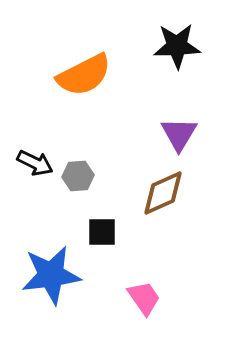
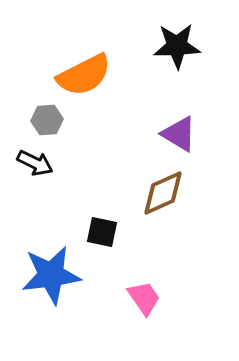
purple triangle: rotated 30 degrees counterclockwise
gray hexagon: moved 31 px left, 56 px up
black square: rotated 12 degrees clockwise
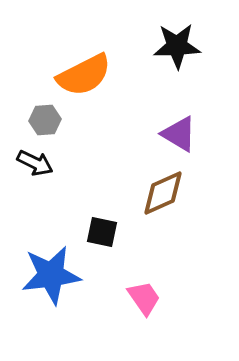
gray hexagon: moved 2 px left
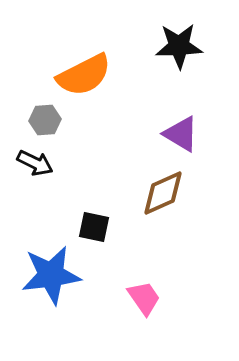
black star: moved 2 px right
purple triangle: moved 2 px right
black square: moved 8 px left, 5 px up
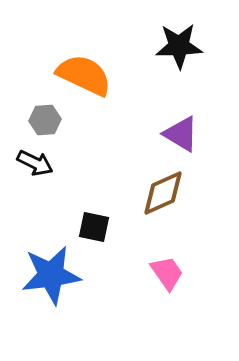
orange semicircle: rotated 128 degrees counterclockwise
pink trapezoid: moved 23 px right, 25 px up
